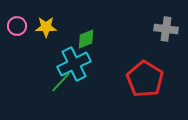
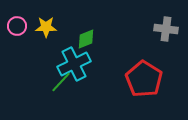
red pentagon: moved 1 px left
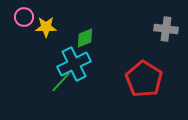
pink circle: moved 7 px right, 9 px up
green diamond: moved 1 px left, 1 px up
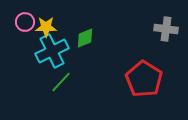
pink circle: moved 1 px right, 5 px down
cyan cross: moved 22 px left, 13 px up
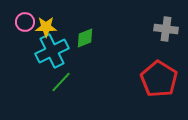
red pentagon: moved 15 px right
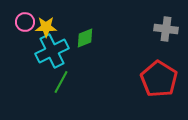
green line: rotated 15 degrees counterclockwise
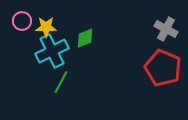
pink circle: moved 3 px left, 1 px up
gray cross: rotated 20 degrees clockwise
red pentagon: moved 4 px right, 11 px up; rotated 9 degrees counterclockwise
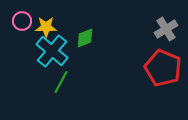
gray cross: rotated 30 degrees clockwise
cyan cross: rotated 24 degrees counterclockwise
